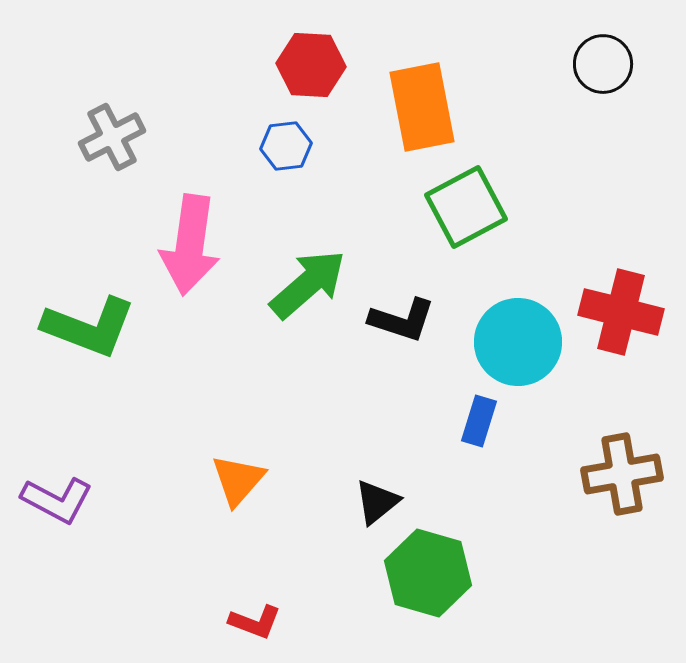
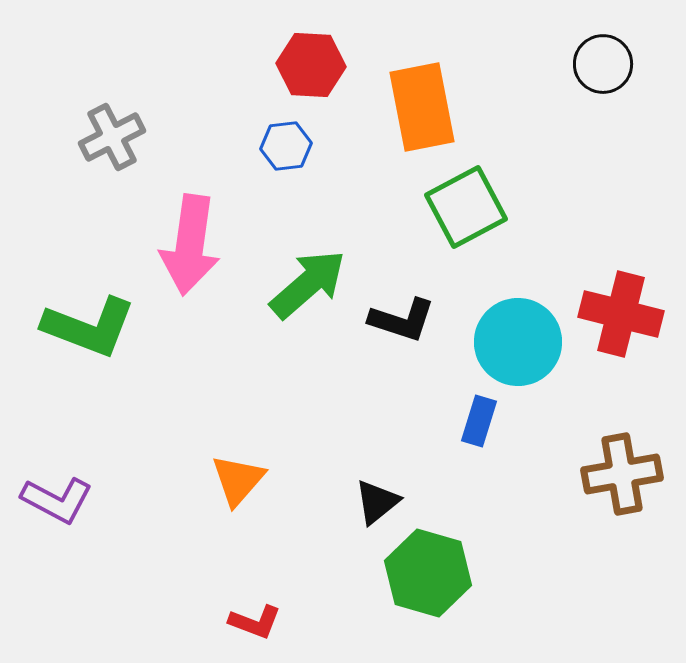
red cross: moved 2 px down
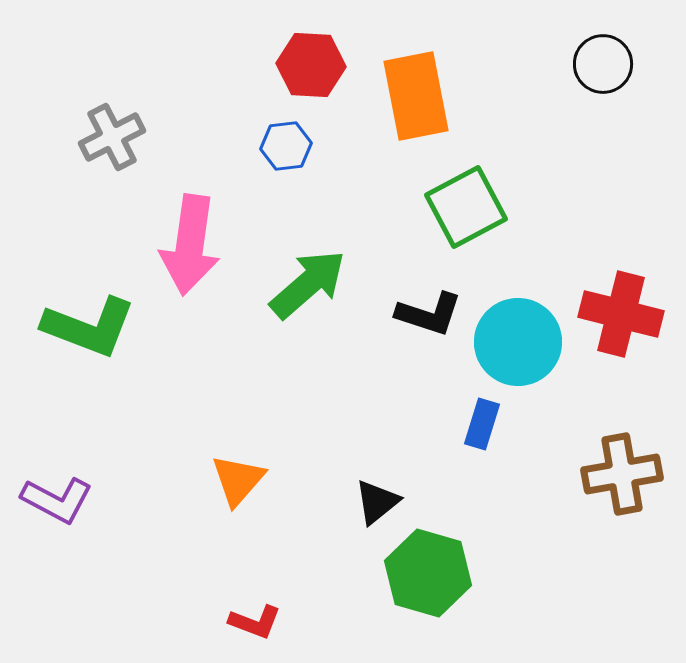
orange rectangle: moved 6 px left, 11 px up
black L-shape: moved 27 px right, 6 px up
blue rectangle: moved 3 px right, 3 px down
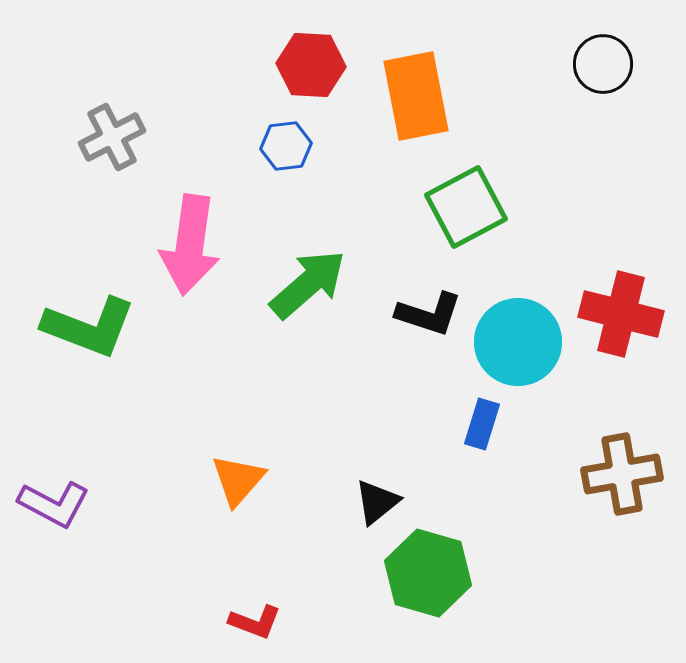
purple L-shape: moved 3 px left, 4 px down
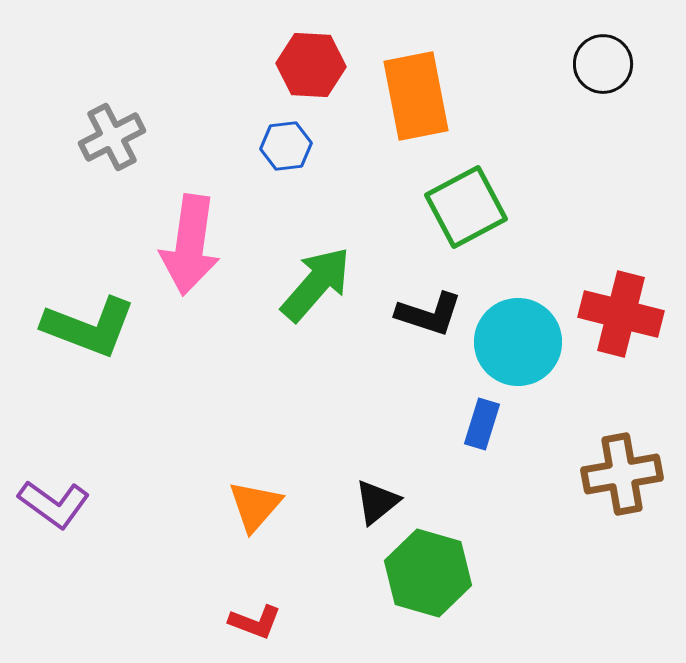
green arrow: moved 8 px right; rotated 8 degrees counterclockwise
orange triangle: moved 17 px right, 26 px down
purple L-shape: rotated 8 degrees clockwise
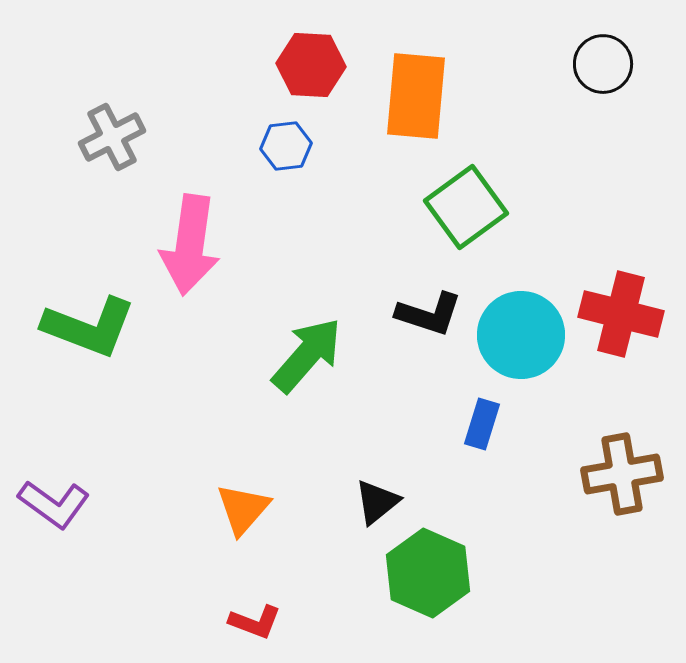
orange rectangle: rotated 16 degrees clockwise
green square: rotated 8 degrees counterclockwise
green arrow: moved 9 px left, 71 px down
cyan circle: moved 3 px right, 7 px up
orange triangle: moved 12 px left, 3 px down
green hexagon: rotated 8 degrees clockwise
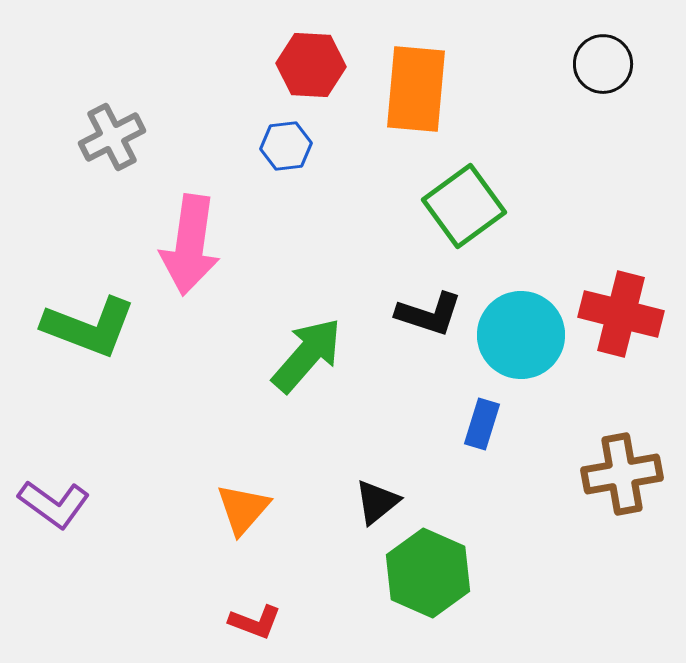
orange rectangle: moved 7 px up
green square: moved 2 px left, 1 px up
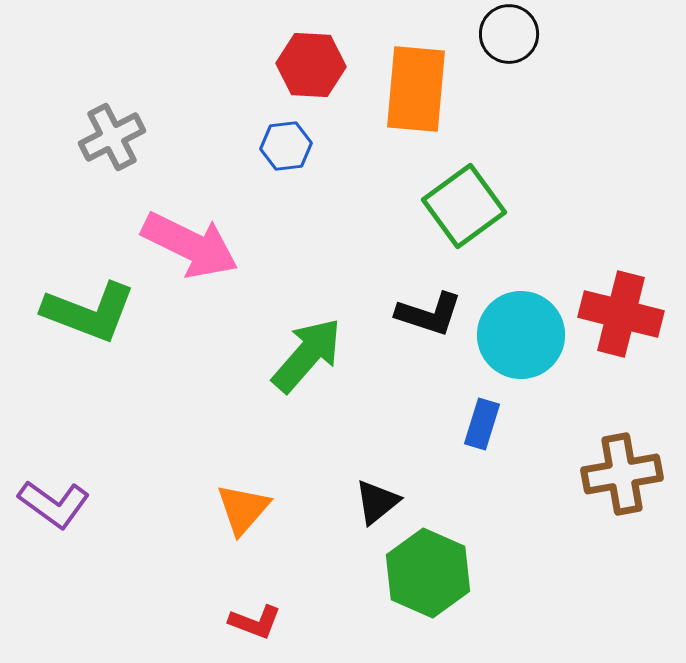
black circle: moved 94 px left, 30 px up
pink arrow: rotated 72 degrees counterclockwise
green L-shape: moved 15 px up
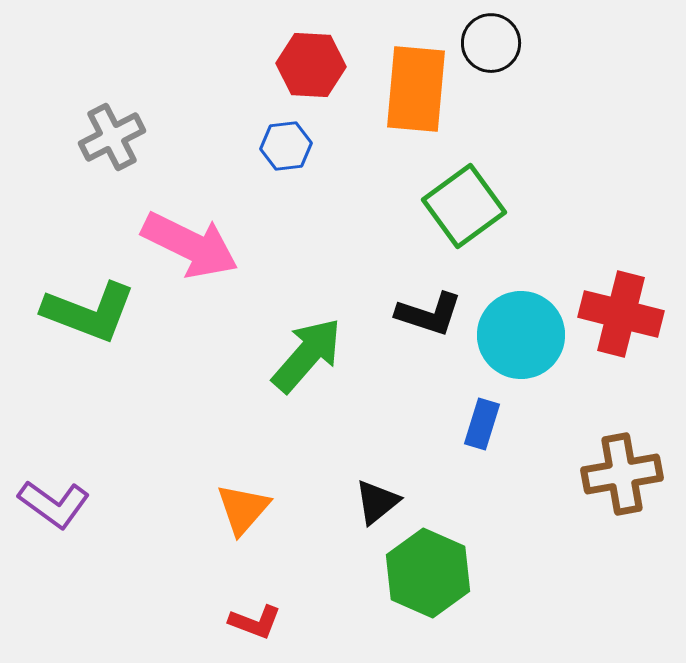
black circle: moved 18 px left, 9 px down
